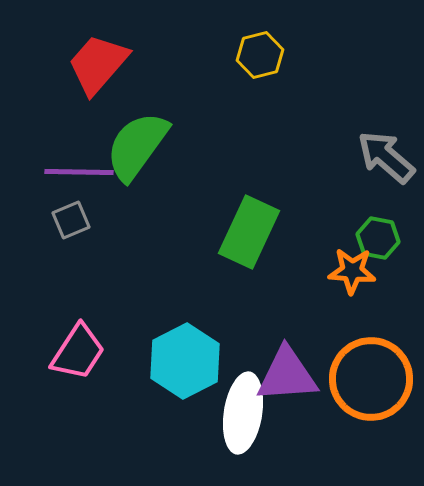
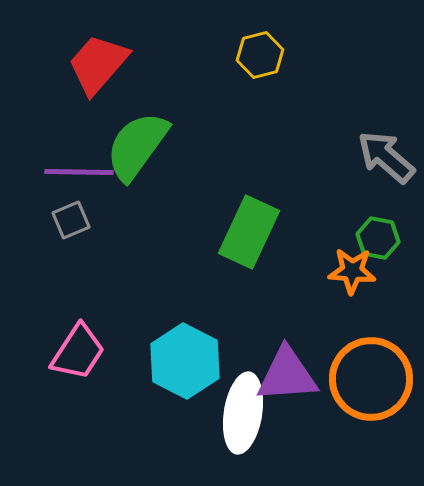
cyan hexagon: rotated 6 degrees counterclockwise
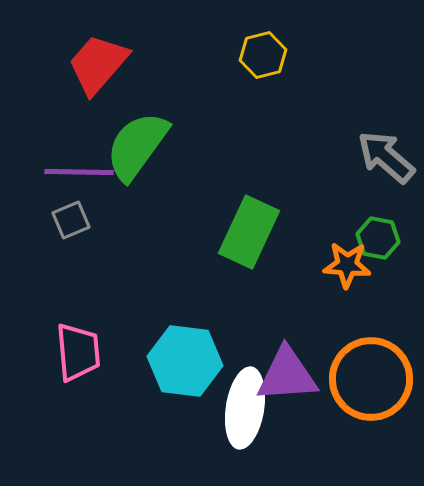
yellow hexagon: moved 3 px right
orange star: moved 5 px left, 6 px up
pink trapezoid: rotated 38 degrees counterclockwise
cyan hexagon: rotated 20 degrees counterclockwise
white ellipse: moved 2 px right, 5 px up
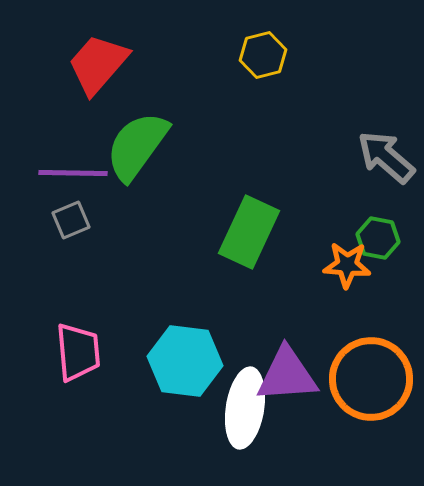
purple line: moved 6 px left, 1 px down
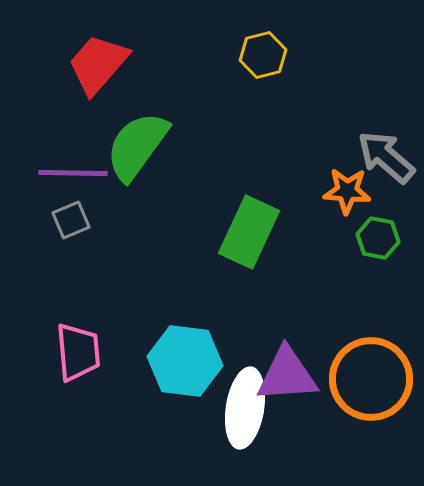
orange star: moved 74 px up
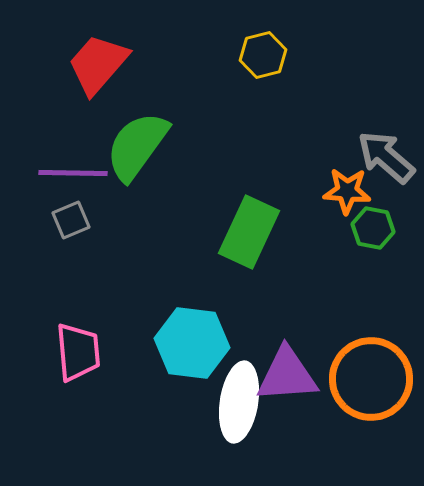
green hexagon: moved 5 px left, 10 px up
cyan hexagon: moved 7 px right, 18 px up
white ellipse: moved 6 px left, 6 px up
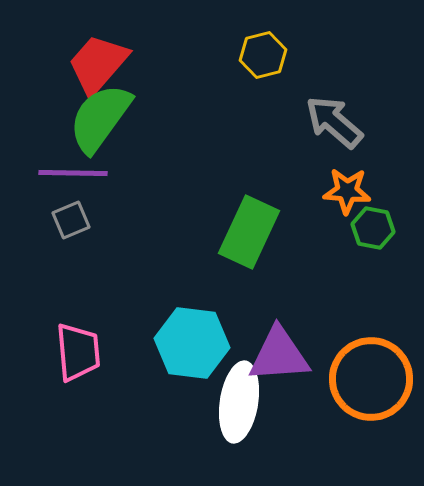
green semicircle: moved 37 px left, 28 px up
gray arrow: moved 52 px left, 35 px up
purple triangle: moved 8 px left, 20 px up
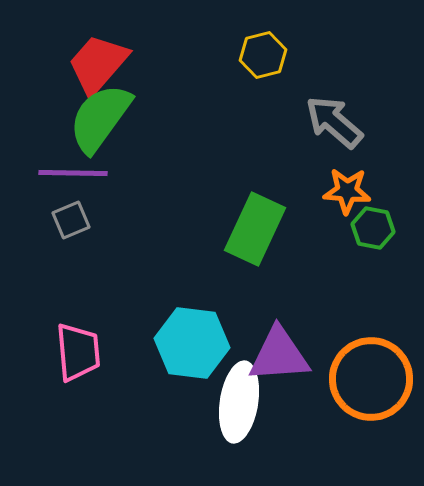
green rectangle: moved 6 px right, 3 px up
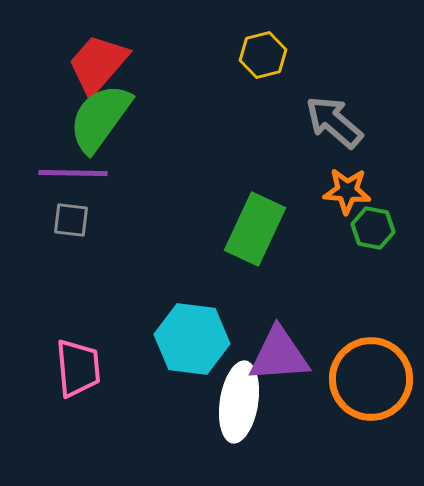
gray square: rotated 30 degrees clockwise
cyan hexagon: moved 4 px up
pink trapezoid: moved 16 px down
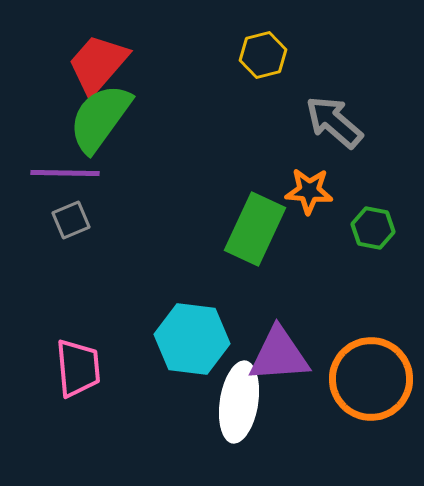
purple line: moved 8 px left
orange star: moved 38 px left
gray square: rotated 30 degrees counterclockwise
